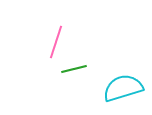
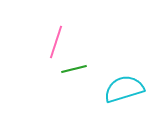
cyan semicircle: moved 1 px right, 1 px down
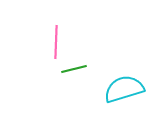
pink line: rotated 16 degrees counterclockwise
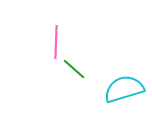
green line: rotated 55 degrees clockwise
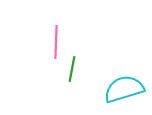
green line: moved 2 px left; rotated 60 degrees clockwise
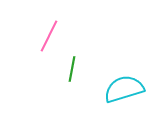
pink line: moved 7 px left, 6 px up; rotated 24 degrees clockwise
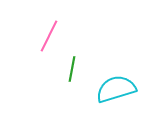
cyan semicircle: moved 8 px left
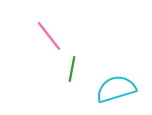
pink line: rotated 64 degrees counterclockwise
